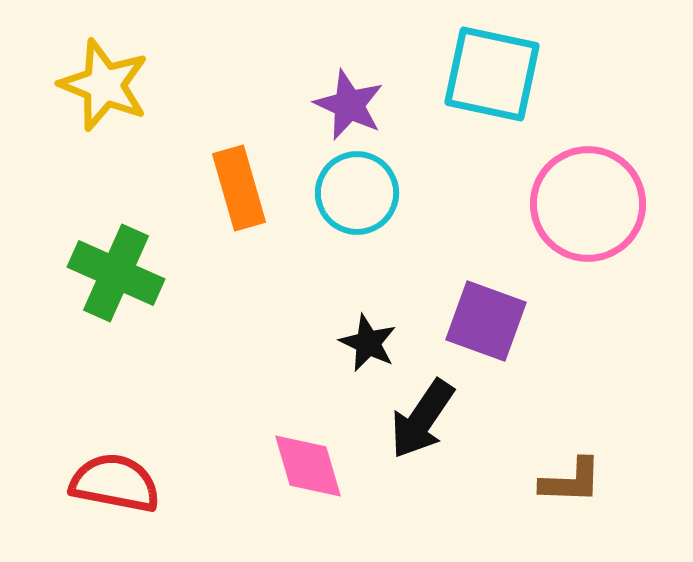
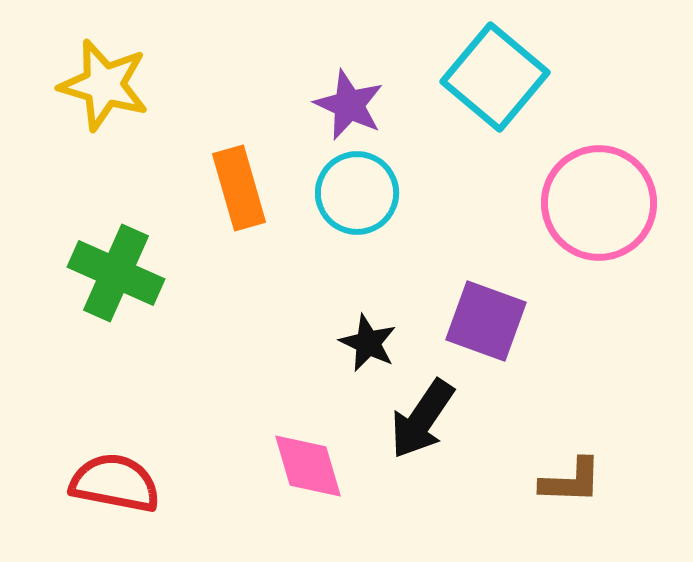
cyan square: moved 3 px right, 3 px down; rotated 28 degrees clockwise
yellow star: rotated 6 degrees counterclockwise
pink circle: moved 11 px right, 1 px up
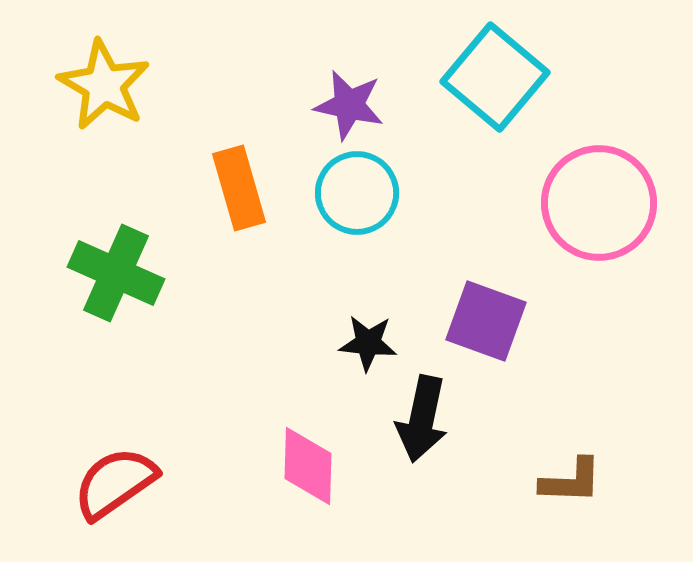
yellow star: rotated 14 degrees clockwise
purple star: rotated 12 degrees counterclockwise
black star: rotated 20 degrees counterclockwise
black arrow: rotated 22 degrees counterclockwise
pink diamond: rotated 18 degrees clockwise
red semicircle: rotated 46 degrees counterclockwise
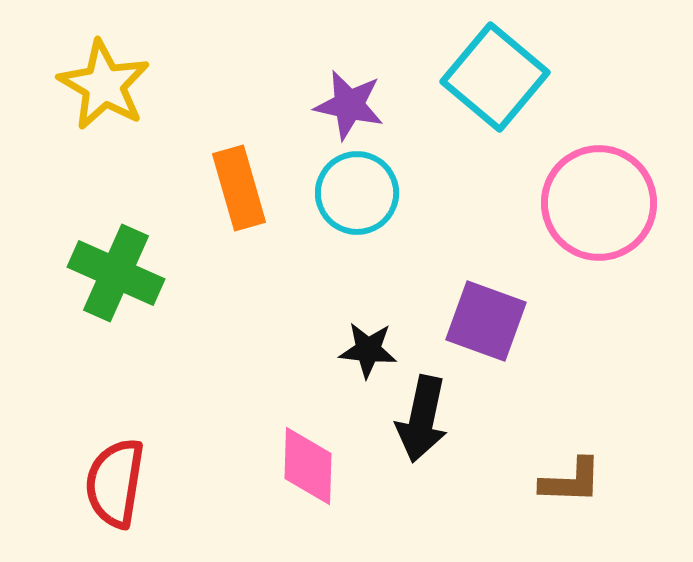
black star: moved 7 px down
red semicircle: rotated 46 degrees counterclockwise
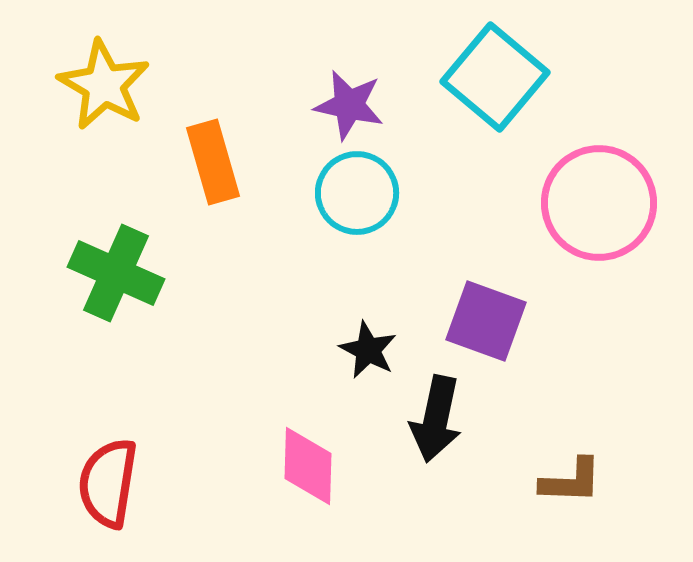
orange rectangle: moved 26 px left, 26 px up
black star: rotated 22 degrees clockwise
black arrow: moved 14 px right
red semicircle: moved 7 px left
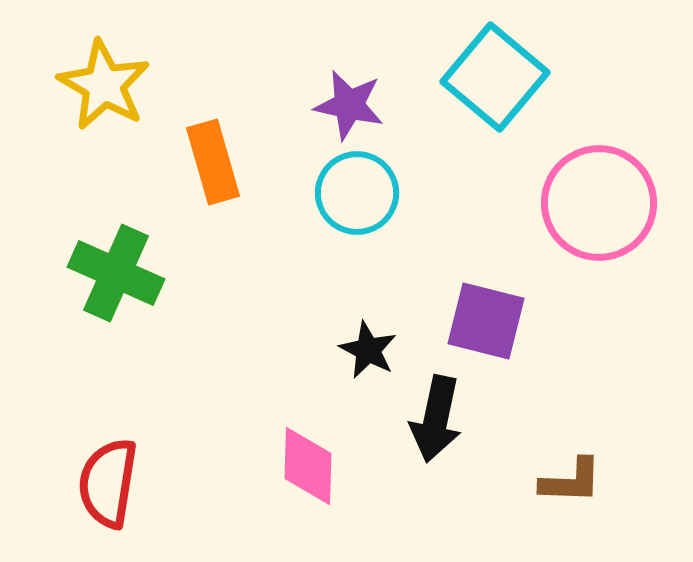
purple square: rotated 6 degrees counterclockwise
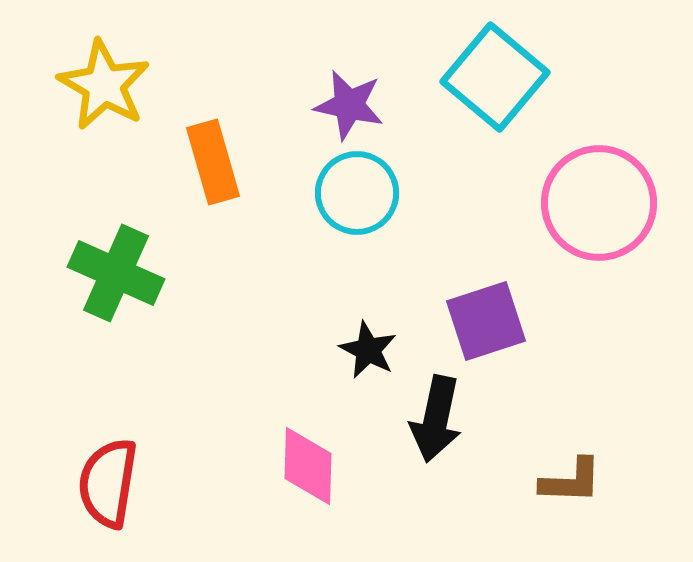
purple square: rotated 32 degrees counterclockwise
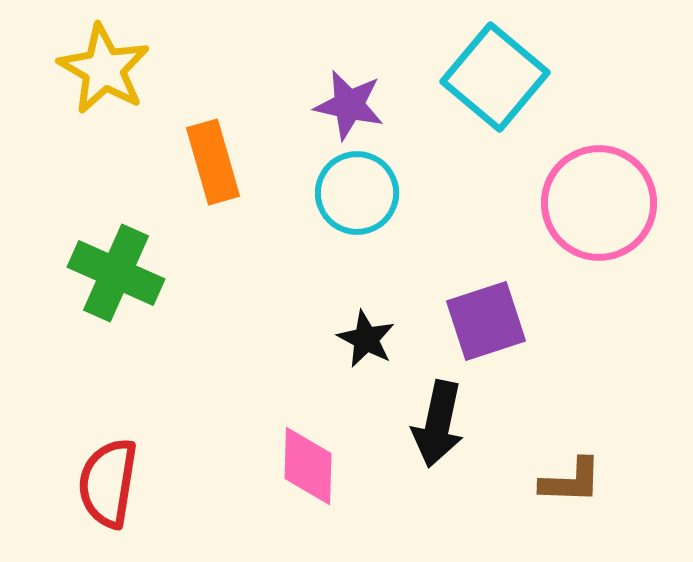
yellow star: moved 16 px up
black star: moved 2 px left, 11 px up
black arrow: moved 2 px right, 5 px down
